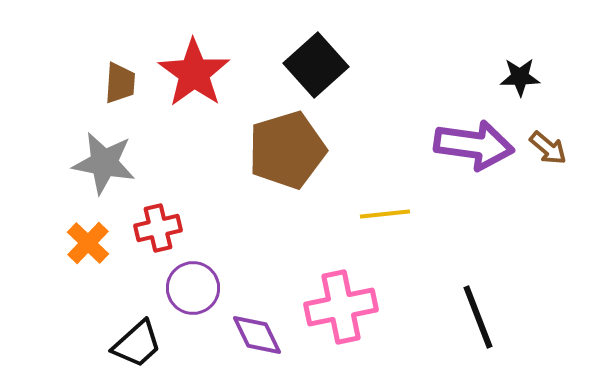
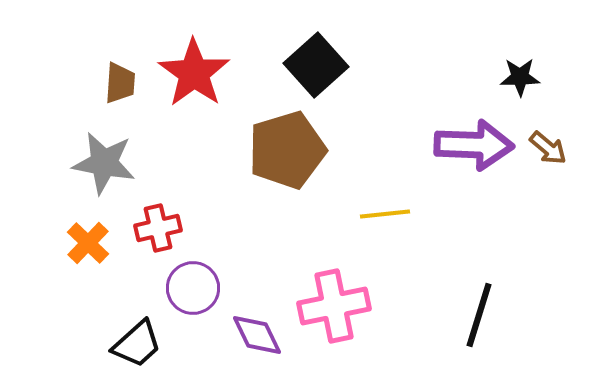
purple arrow: rotated 6 degrees counterclockwise
pink cross: moved 7 px left, 1 px up
black line: moved 1 px right, 2 px up; rotated 38 degrees clockwise
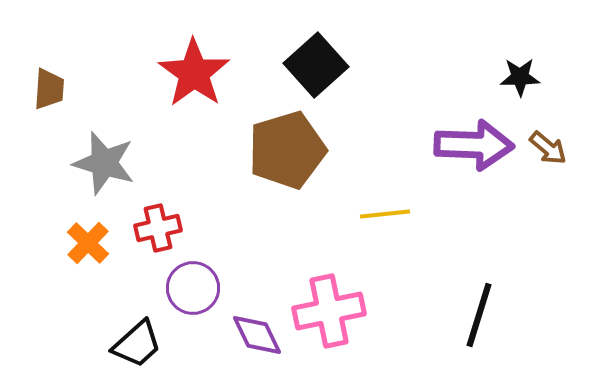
brown trapezoid: moved 71 px left, 6 px down
gray star: rotated 6 degrees clockwise
pink cross: moved 5 px left, 5 px down
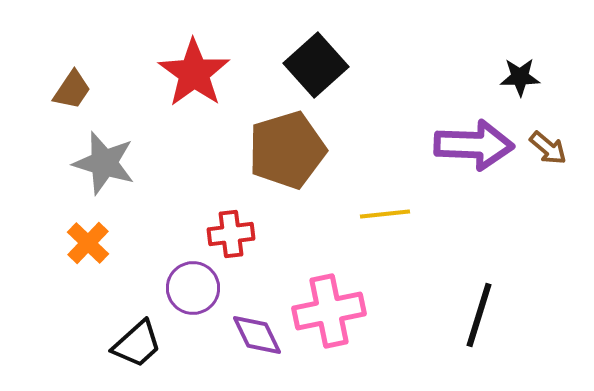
brown trapezoid: moved 23 px right, 1 px down; rotated 30 degrees clockwise
red cross: moved 73 px right, 6 px down; rotated 6 degrees clockwise
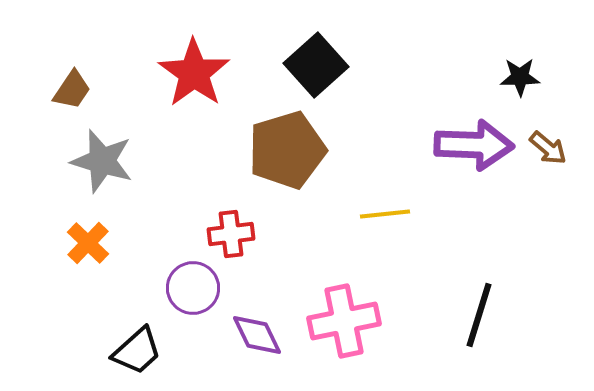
gray star: moved 2 px left, 2 px up
pink cross: moved 15 px right, 10 px down
black trapezoid: moved 7 px down
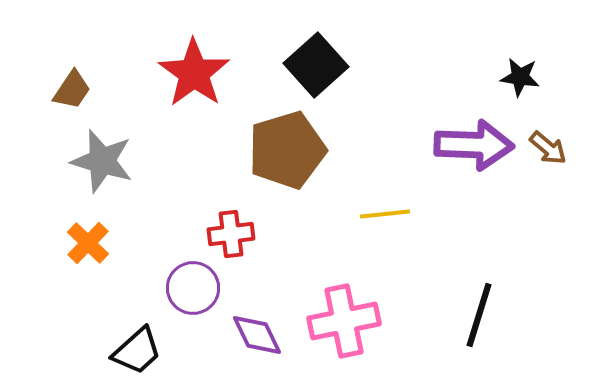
black star: rotated 9 degrees clockwise
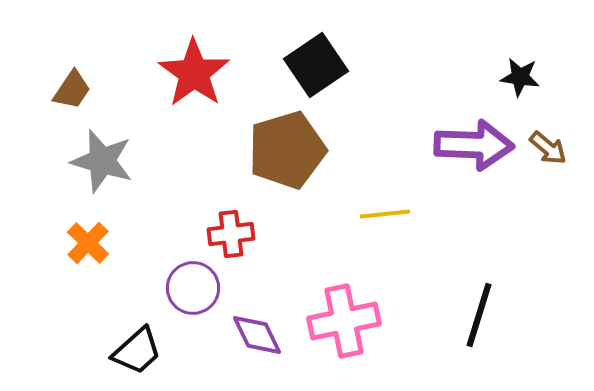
black square: rotated 8 degrees clockwise
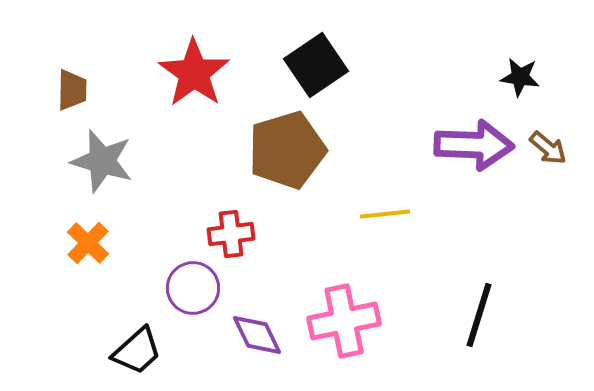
brown trapezoid: rotated 33 degrees counterclockwise
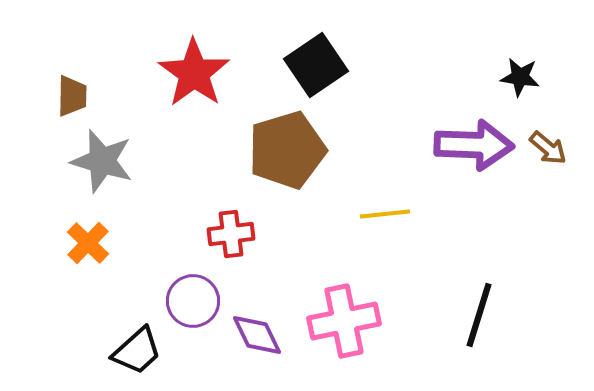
brown trapezoid: moved 6 px down
purple circle: moved 13 px down
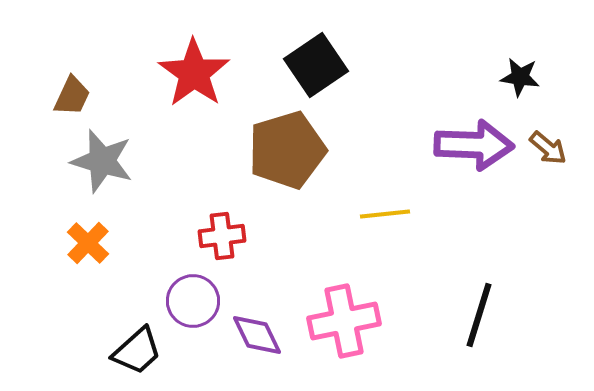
brown trapezoid: rotated 24 degrees clockwise
red cross: moved 9 px left, 2 px down
